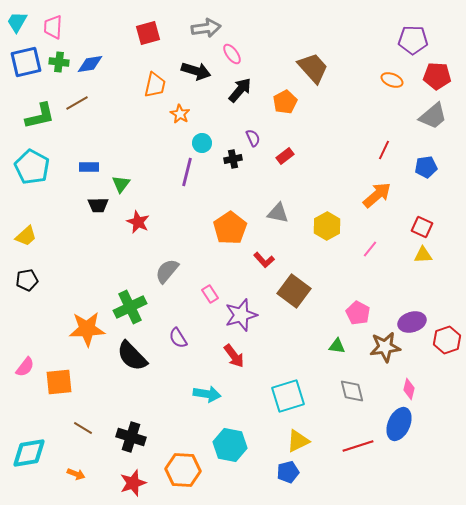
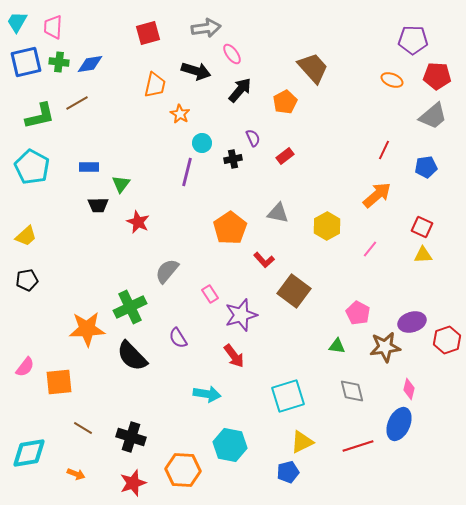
yellow triangle at (298, 441): moved 4 px right, 1 px down
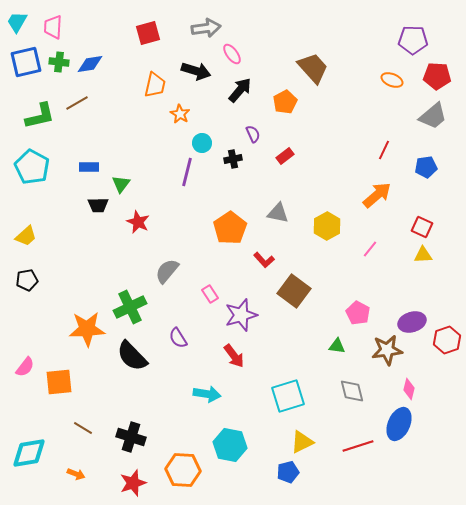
purple semicircle at (253, 138): moved 4 px up
brown star at (385, 347): moved 2 px right, 3 px down
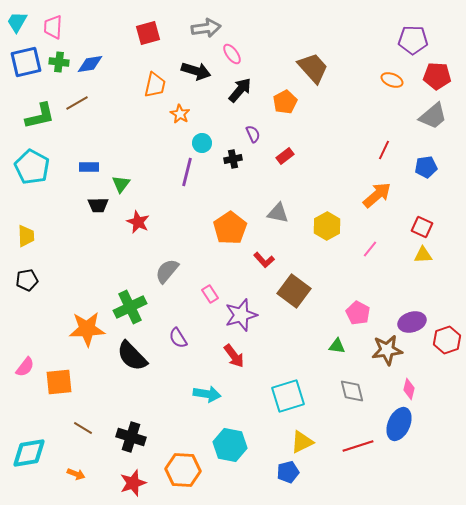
yellow trapezoid at (26, 236): rotated 50 degrees counterclockwise
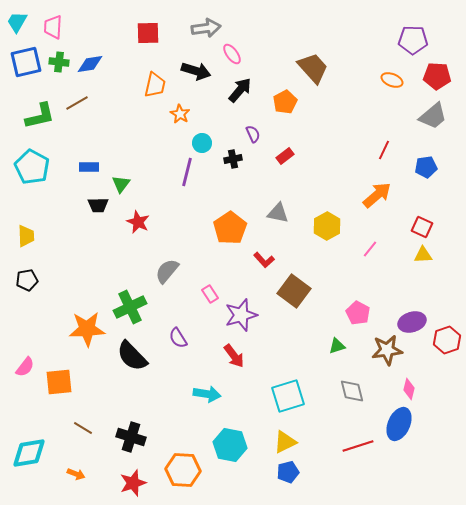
red square at (148, 33): rotated 15 degrees clockwise
green triangle at (337, 346): rotated 24 degrees counterclockwise
yellow triangle at (302, 442): moved 17 px left
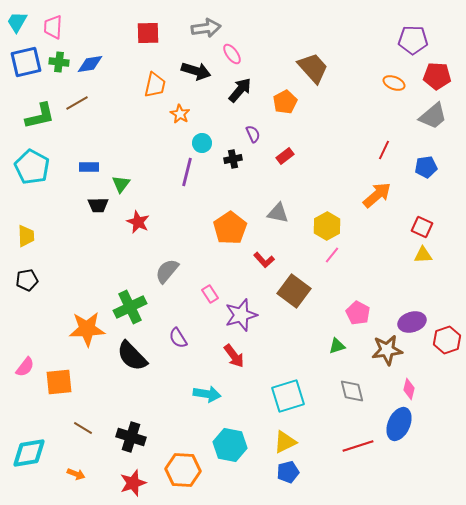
orange ellipse at (392, 80): moved 2 px right, 3 px down
pink line at (370, 249): moved 38 px left, 6 px down
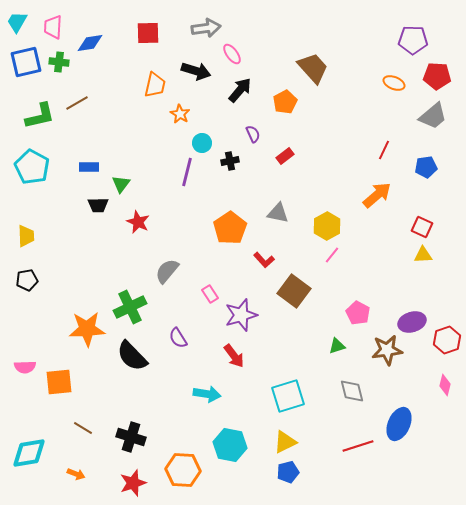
blue diamond at (90, 64): moved 21 px up
black cross at (233, 159): moved 3 px left, 2 px down
pink semicircle at (25, 367): rotated 50 degrees clockwise
pink diamond at (409, 389): moved 36 px right, 4 px up
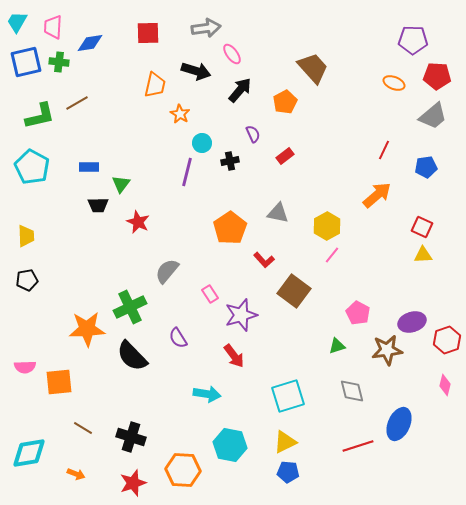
blue pentagon at (288, 472): rotated 20 degrees clockwise
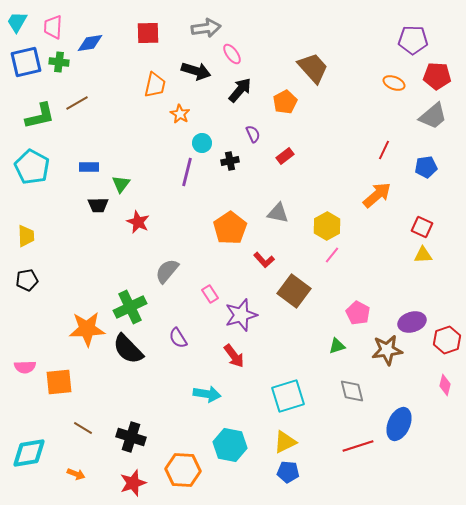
black semicircle at (132, 356): moved 4 px left, 7 px up
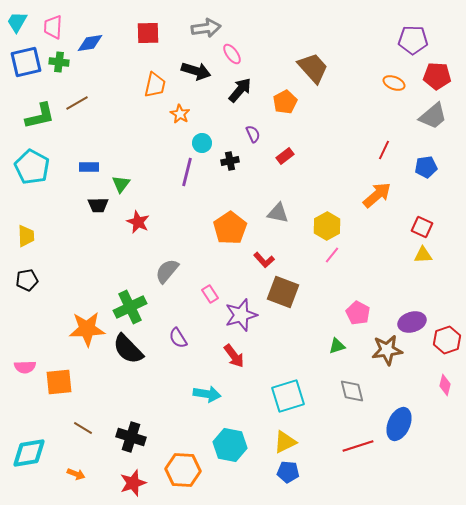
brown square at (294, 291): moved 11 px left, 1 px down; rotated 16 degrees counterclockwise
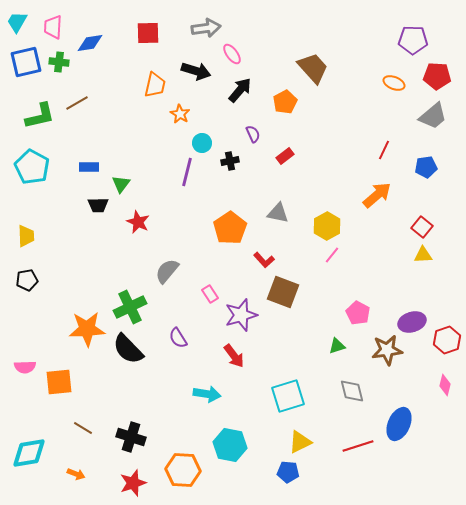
red square at (422, 227): rotated 15 degrees clockwise
yellow triangle at (285, 442): moved 15 px right
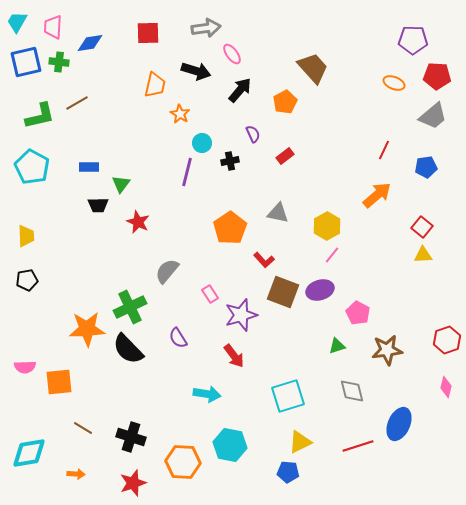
purple ellipse at (412, 322): moved 92 px left, 32 px up
pink diamond at (445, 385): moved 1 px right, 2 px down
orange hexagon at (183, 470): moved 8 px up
orange arrow at (76, 474): rotated 18 degrees counterclockwise
